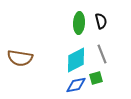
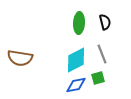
black semicircle: moved 4 px right, 1 px down
green square: moved 2 px right
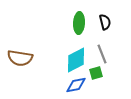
green square: moved 2 px left, 5 px up
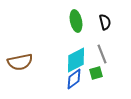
green ellipse: moved 3 px left, 2 px up; rotated 15 degrees counterclockwise
brown semicircle: moved 4 px down; rotated 20 degrees counterclockwise
blue diamond: moved 2 px left, 6 px up; rotated 25 degrees counterclockwise
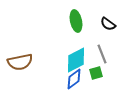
black semicircle: moved 3 px right, 2 px down; rotated 140 degrees clockwise
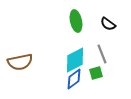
cyan diamond: moved 1 px left
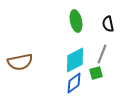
black semicircle: rotated 42 degrees clockwise
gray line: rotated 42 degrees clockwise
blue diamond: moved 4 px down
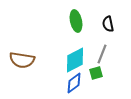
brown semicircle: moved 2 px right, 2 px up; rotated 20 degrees clockwise
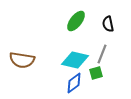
green ellipse: rotated 50 degrees clockwise
cyan diamond: rotated 40 degrees clockwise
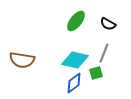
black semicircle: rotated 49 degrees counterclockwise
gray line: moved 2 px right, 1 px up
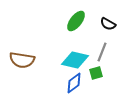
gray line: moved 2 px left, 1 px up
